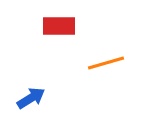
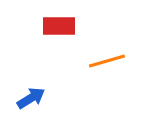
orange line: moved 1 px right, 2 px up
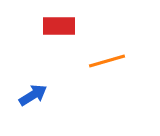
blue arrow: moved 2 px right, 3 px up
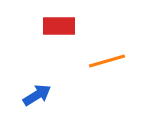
blue arrow: moved 4 px right
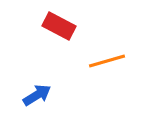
red rectangle: rotated 28 degrees clockwise
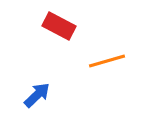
blue arrow: rotated 12 degrees counterclockwise
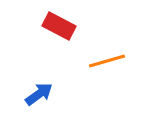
blue arrow: moved 2 px right, 1 px up; rotated 8 degrees clockwise
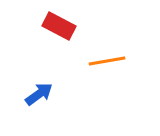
orange line: rotated 6 degrees clockwise
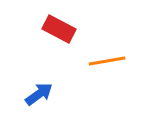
red rectangle: moved 3 px down
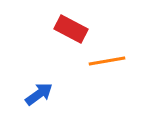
red rectangle: moved 12 px right
